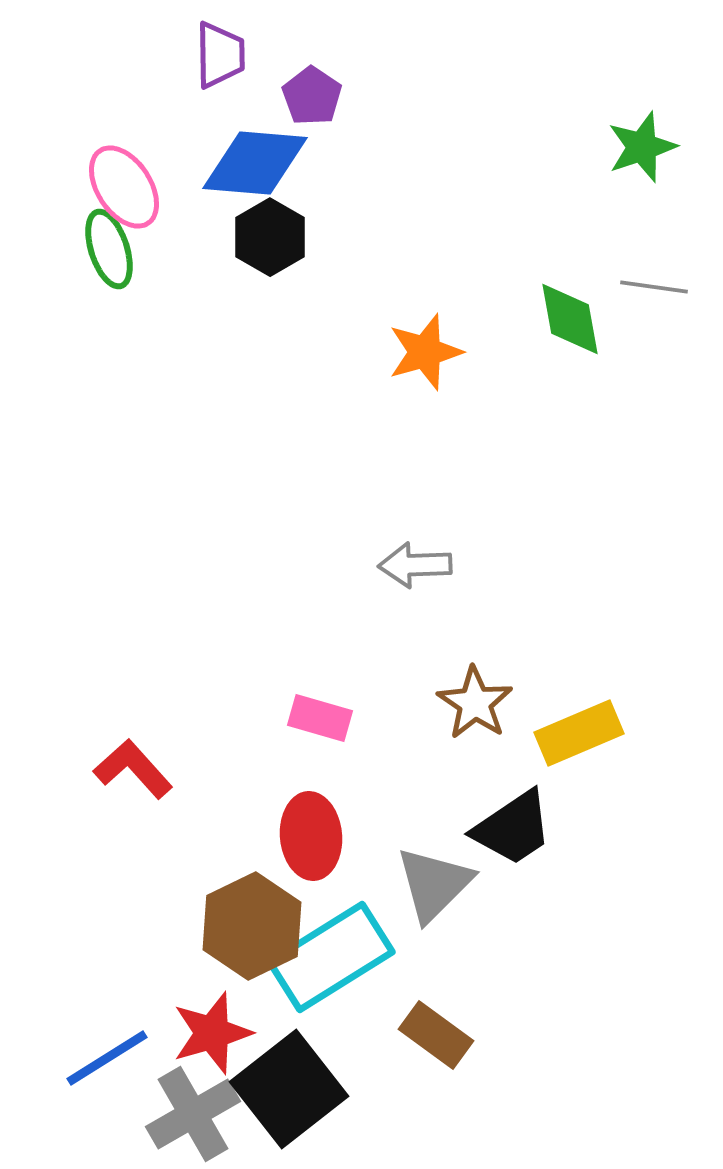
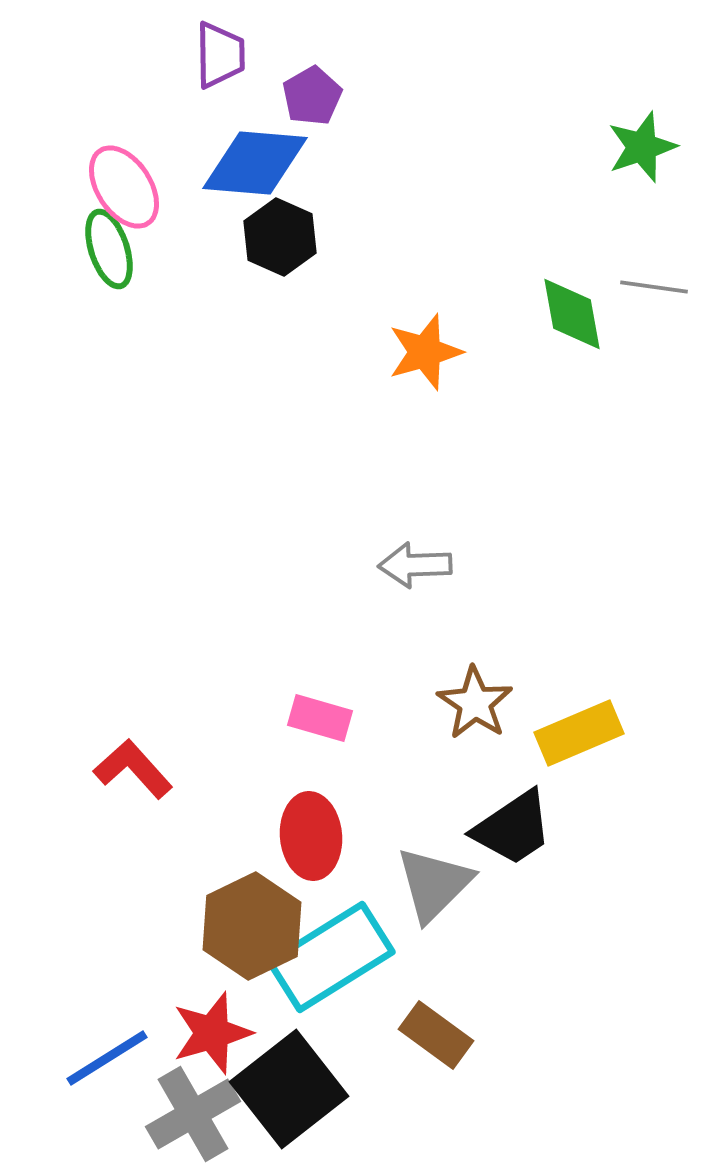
purple pentagon: rotated 8 degrees clockwise
black hexagon: moved 10 px right; rotated 6 degrees counterclockwise
green diamond: moved 2 px right, 5 px up
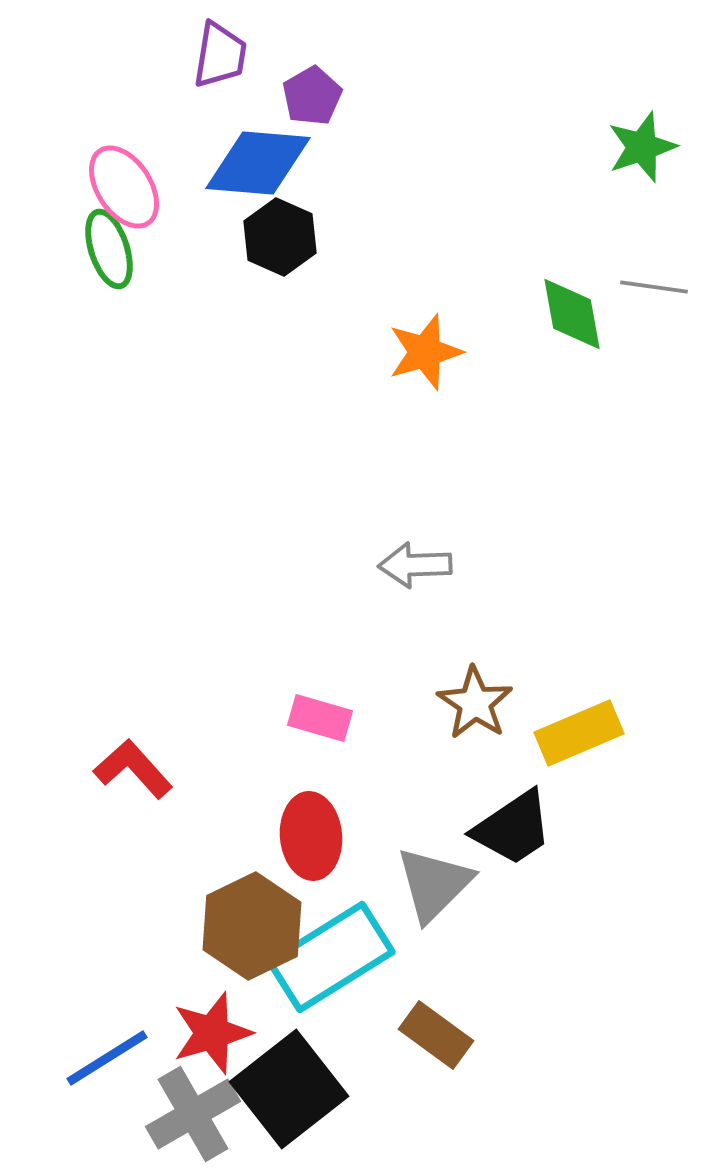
purple trapezoid: rotated 10 degrees clockwise
blue diamond: moved 3 px right
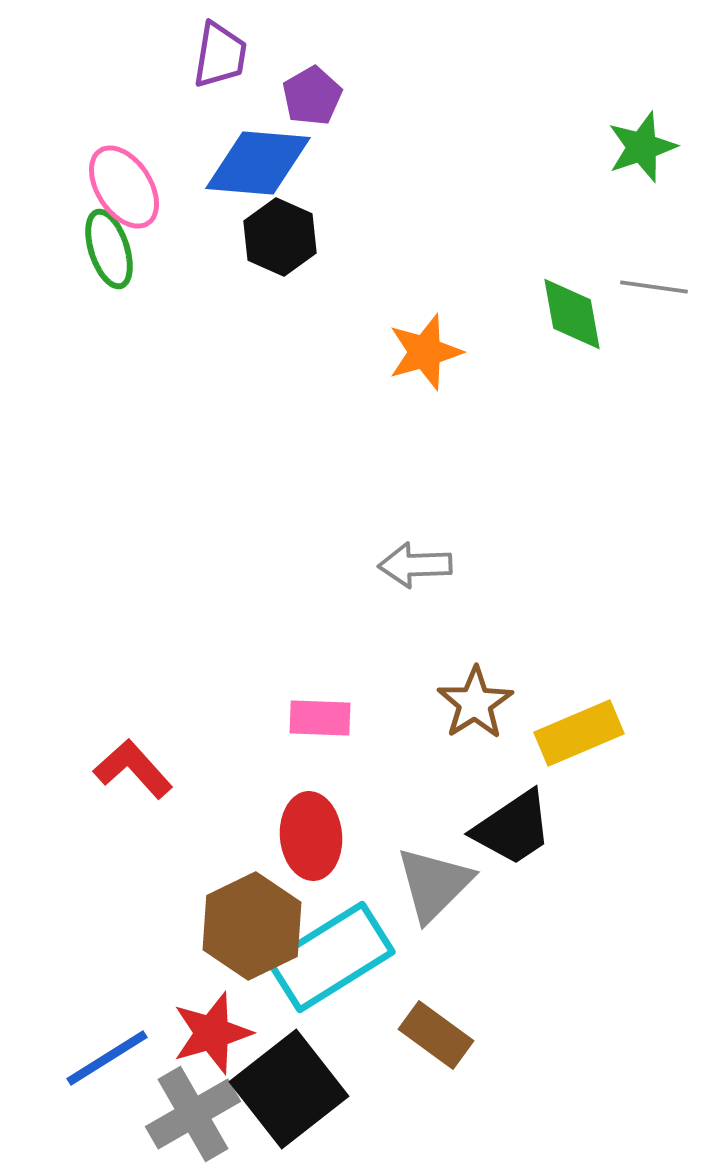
brown star: rotated 6 degrees clockwise
pink rectangle: rotated 14 degrees counterclockwise
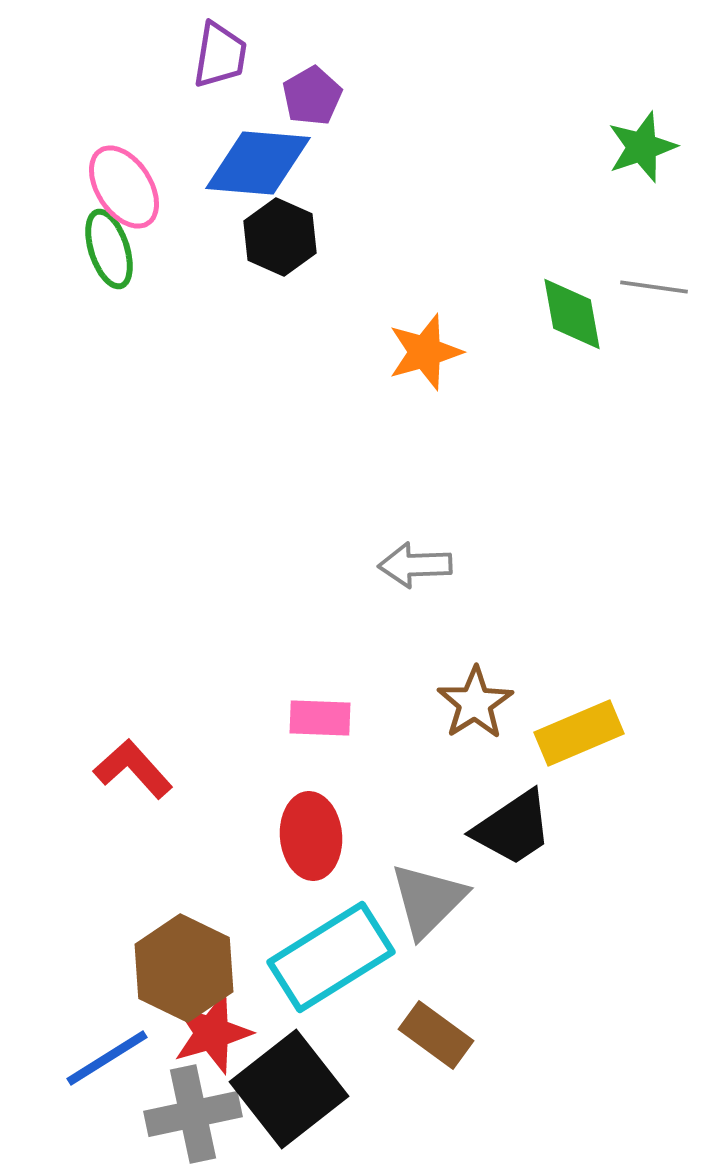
gray triangle: moved 6 px left, 16 px down
brown hexagon: moved 68 px left, 42 px down; rotated 8 degrees counterclockwise
gray cross: rotated 18 degrees clockwise
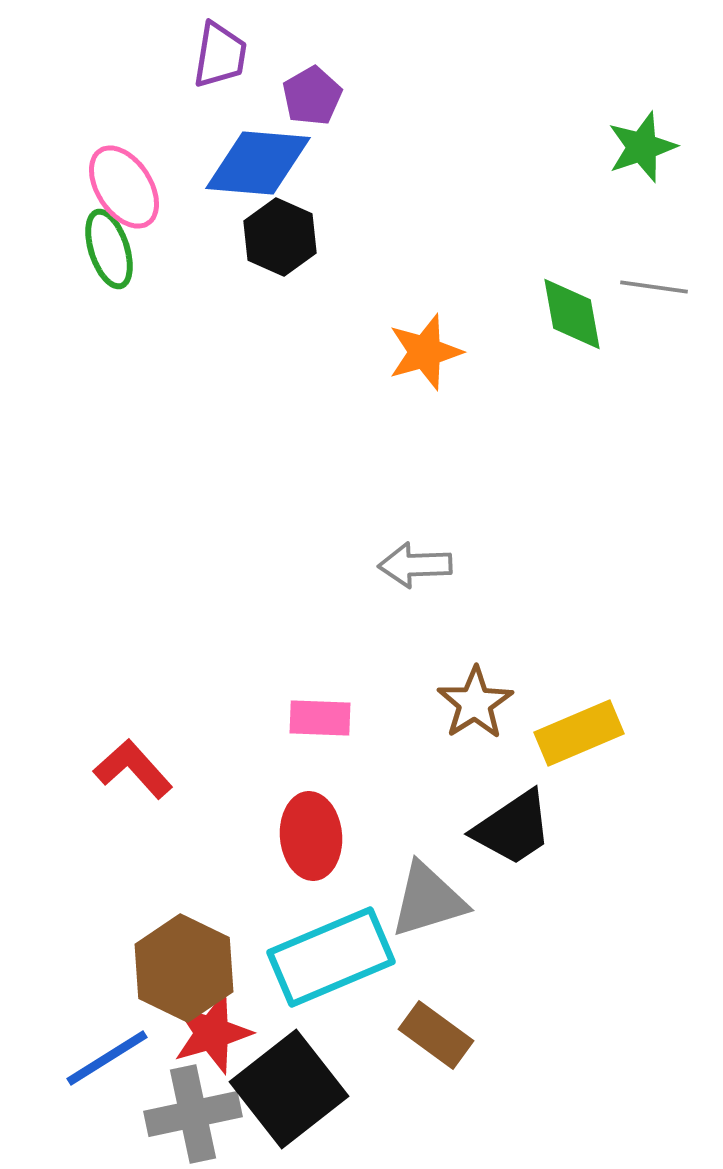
gray triangle: rotated 28 degrees clockwise
cyan rectangle: rotated 9 degrees clockwise
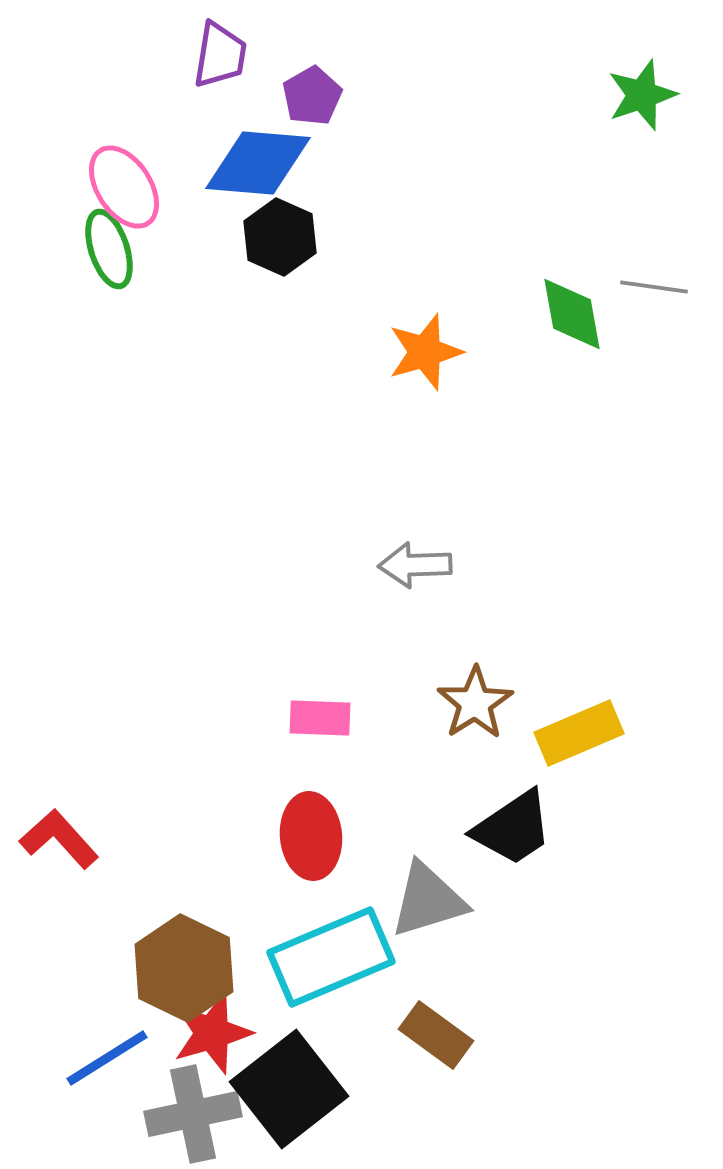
green star: moved 52 px up
red L-shape: moved 74 px left, 70 px down
